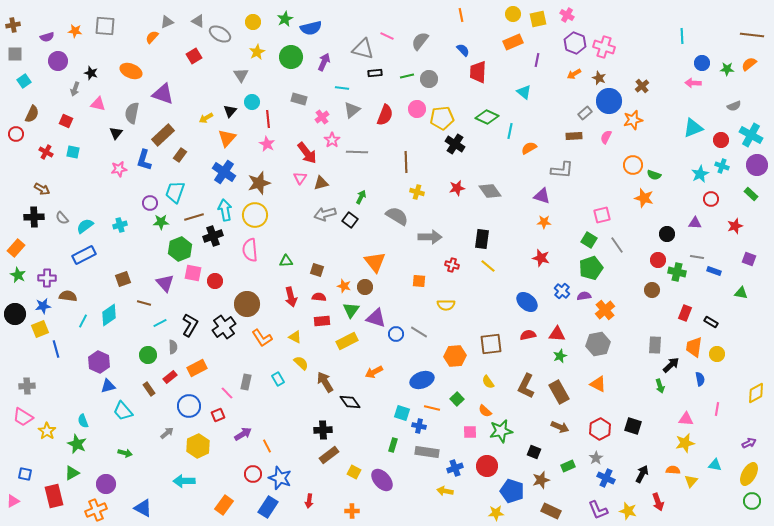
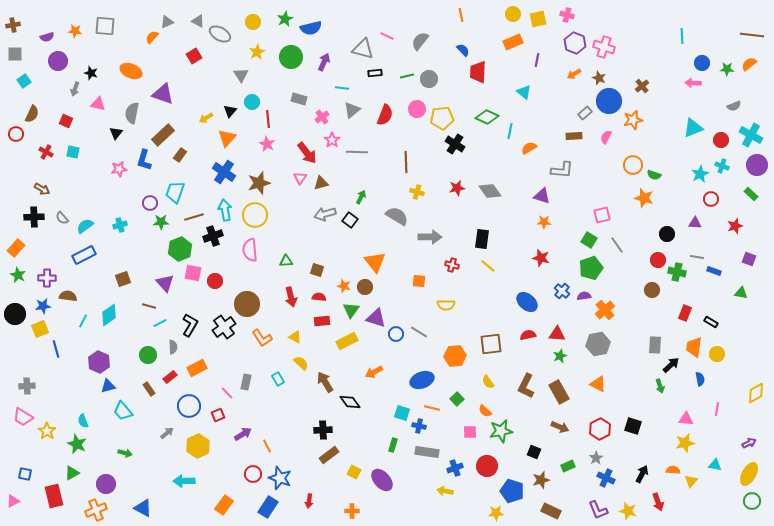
pink cross at (567, 15): rotated 16 degrees counterclockwise
brown line at (144, 303): moved 5 px right, 3 px down
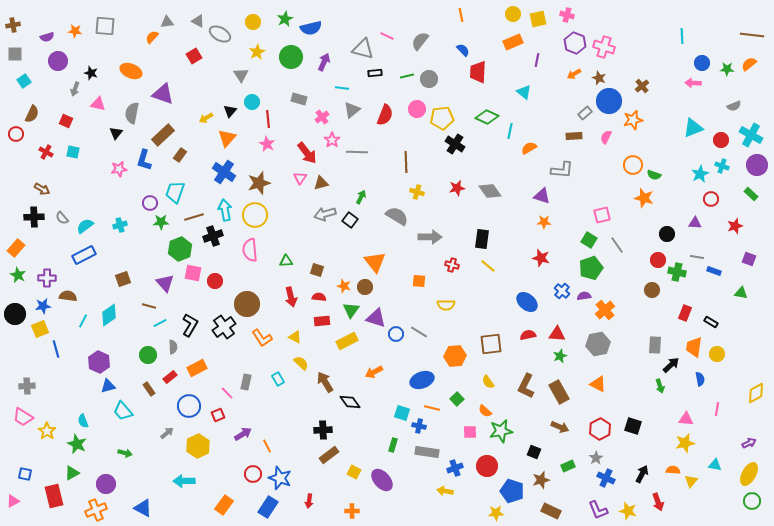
gray triangle at (167, 22): rotated 16 degrees clockwise
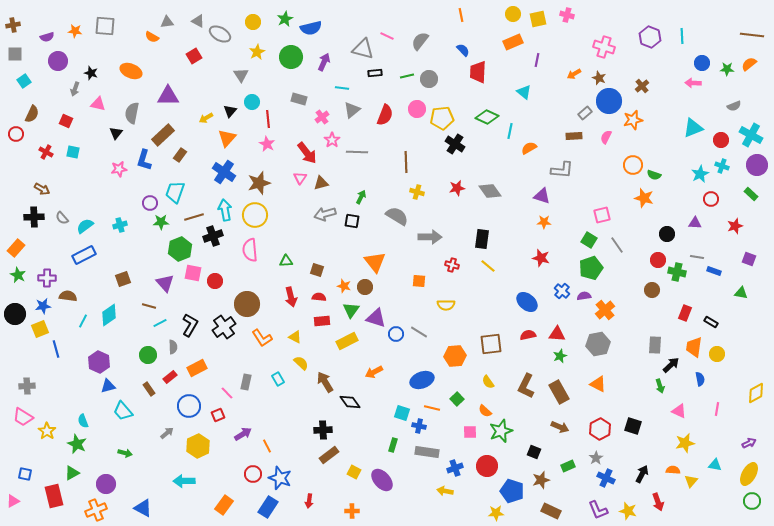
orange semicircle at (152, 37): rotated 104 degrees counterclockwise
purple hexagon at (575, 43): moved 75 px right, 6 px up
purple triangle at (163, 94): moved 5 px right, 2 px down; rotated 20 degrees counterclockwise
black square at (350, 220): moved 2 px right, 1 px down; rotated 28 degrees counterclockwise
pink triangle at (686, 419): moved 7 px left, 8 px up; rotated 21 degrees clockwise
green star at (501, 431): rotated 10 degrees counterclockwise
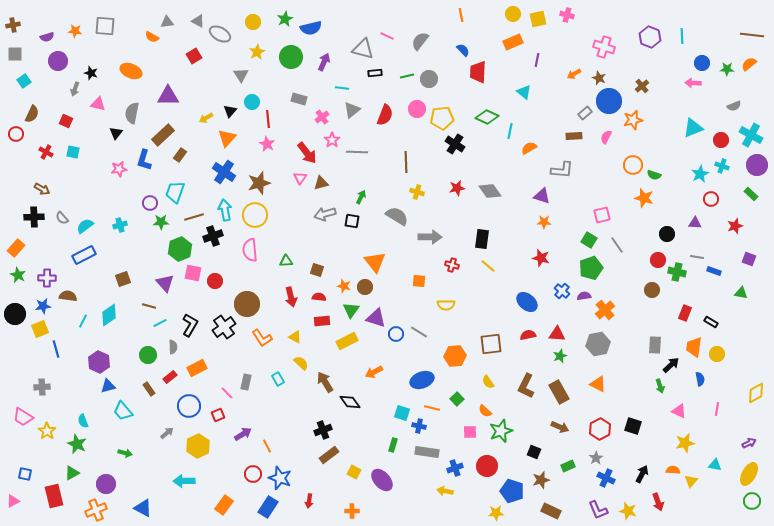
gray cross at (27, 386): moved 15 px right, 1 px down
black cross at (323, 430): rotated 18 degrees counterclockwise
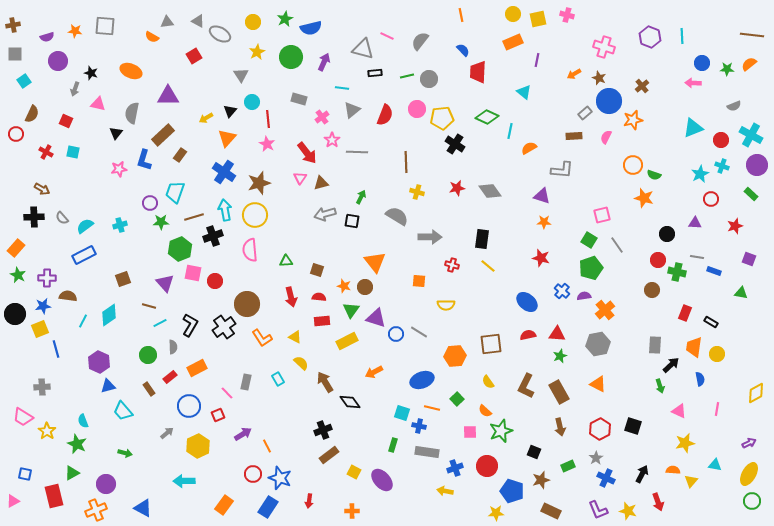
brown arrow at (560, 427): rotated 54 degrees clockwise
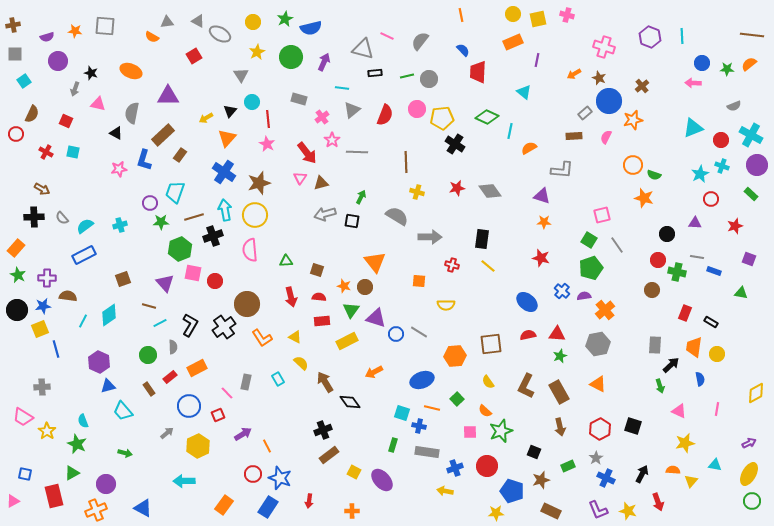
black triangle at (116, 133): rotated 40 degrees counterclockwise
black circle at (15, 314): moved 2 px right, 4 px up
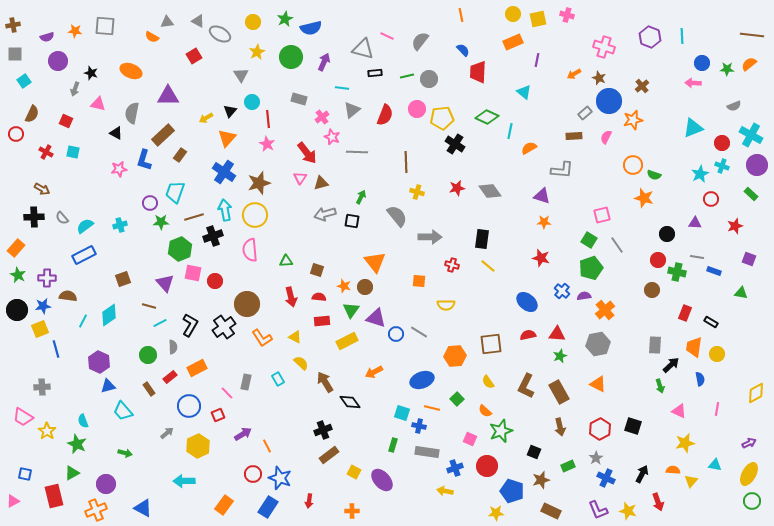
pink star at (332, 140): moved 3 px up; rotated 14 degrees counterclockwise
red circle at (721, 140): moved 1 px right, 3 px down
gray semicircle at (397, 216): rotated 20 degrees clockwise
pink square at (470, 432): moved 7 px down; rotated 24 degrees clockwise
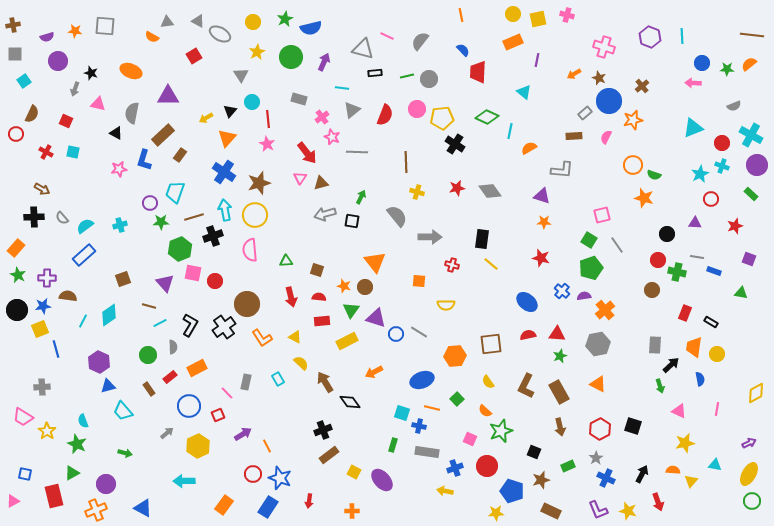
blue rectangle at (84, 255): rotated 15 degrees counterclockwise
yellow line at (488, 266): moved 3 px right, 2 px up
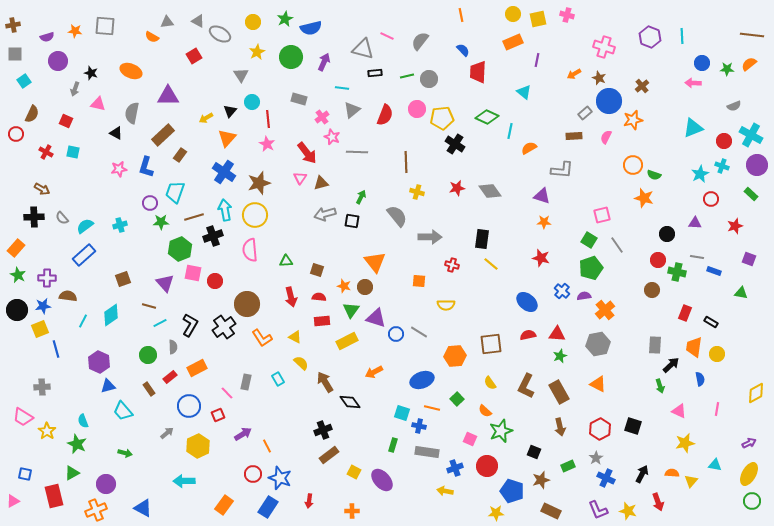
red circle at (722, 143): moved 2 px right, 2 px up
blue L-shape at (144, 160): moved 2 px right, 7 px down
cyan diamond at (109, 315): moved 2 px right
yellow semicircle at (488, 382): moved 2 px right, 1 px down
orange semicircle at (673, 470): moved 1 px left, 3 px down
